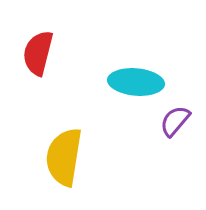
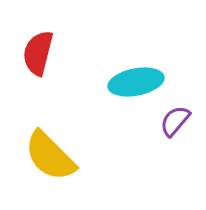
cyan ellipse: rotated 16 degrees counterclockwise
yellow semicircle: moved 14 px left, 1 px up; rotated 54 degrees counterclockwise
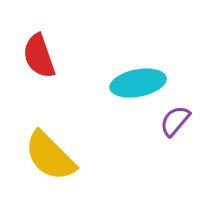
red semicircle: moved 1 px right, 3 px down; rotated 33 degrees counterclockwise
cyan ellipse: moved 2 px right, 1 px down
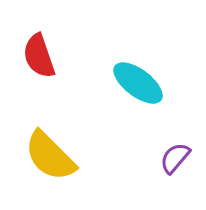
cyan ellipse: rotated 48 degrees clockwise
purple semicircle: moved 37 px down
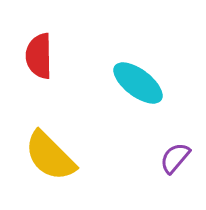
red semicircle: rotated 18 degrees clockwise
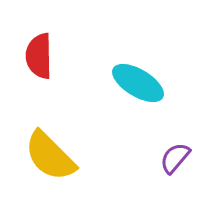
cyan ellipse: rotated 6 degrees counterclockwise
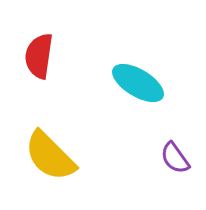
red semicircle: rotated 9 degrees clockwise
purple semicircle: rotated 76 degrees counterclockwise
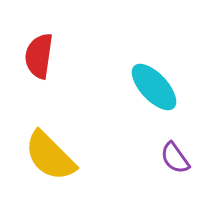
cyan ellipse: moved 16 px right, 4 px down; rotated 16 degrees clockwise
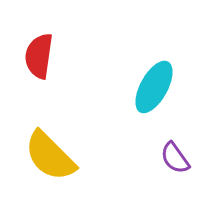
cyan ellipse: rotated 72 degrees clockwise
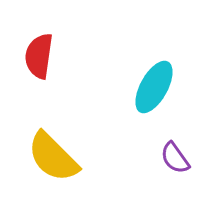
yellow semicircle: moved 3 px right, 1 px down
